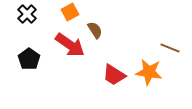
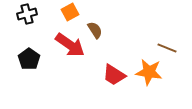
black cross: rotated 30 degrees clockwise
brown line: moved 3 px left
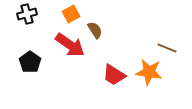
orange square: moved 1 px right, 2 px down
black pentagon: moved 1 px right, 3 px down
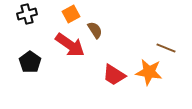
brown line: moved 1 px left
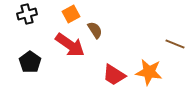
brown line: moved 9 px right, 4 px up
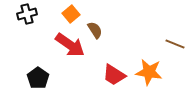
orange square: rotated 12 degrees counterclockwise
black pentagon: moved 8 px right, 16 px down
